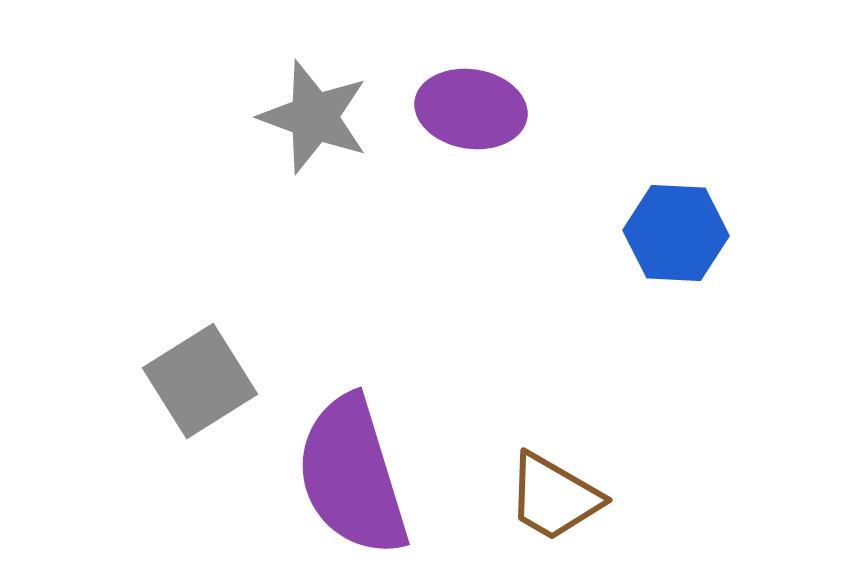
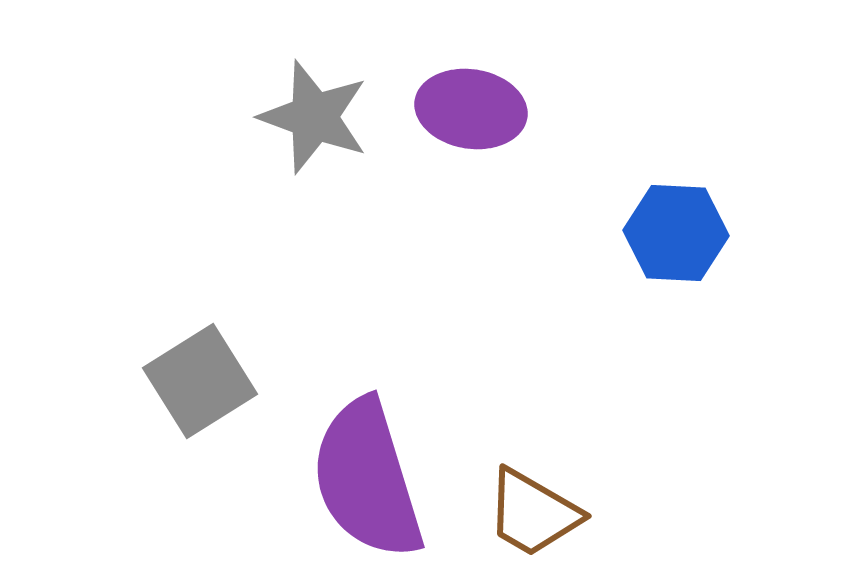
purple semicircle: moved 15 px right, 3 px down
brown trapezoid: moved 21 px left, 16 px down
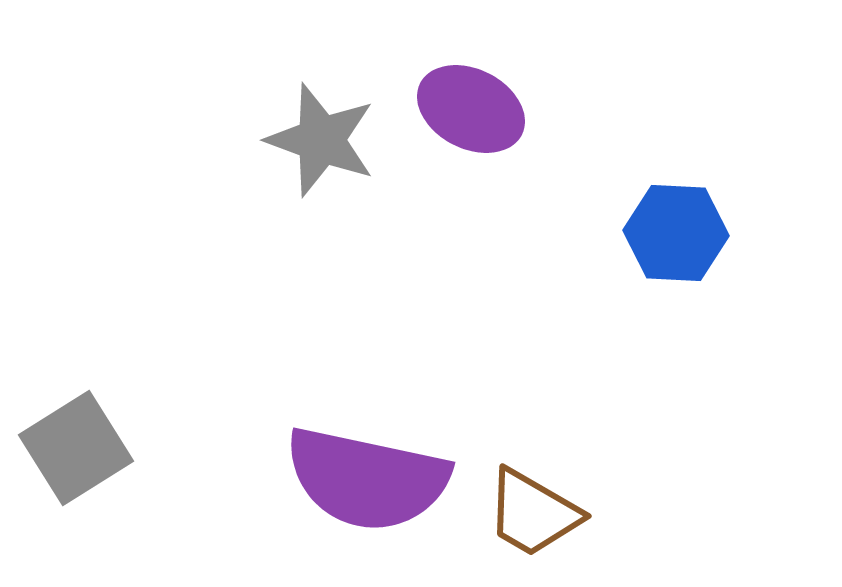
purple ellipse: rotated 18 degrees clockwise
gray star: moved 7 px right, 23 px down
gray square: moved 124 px left, 67 px down
purple semicircle: rotated 61 degrees counterclockwise
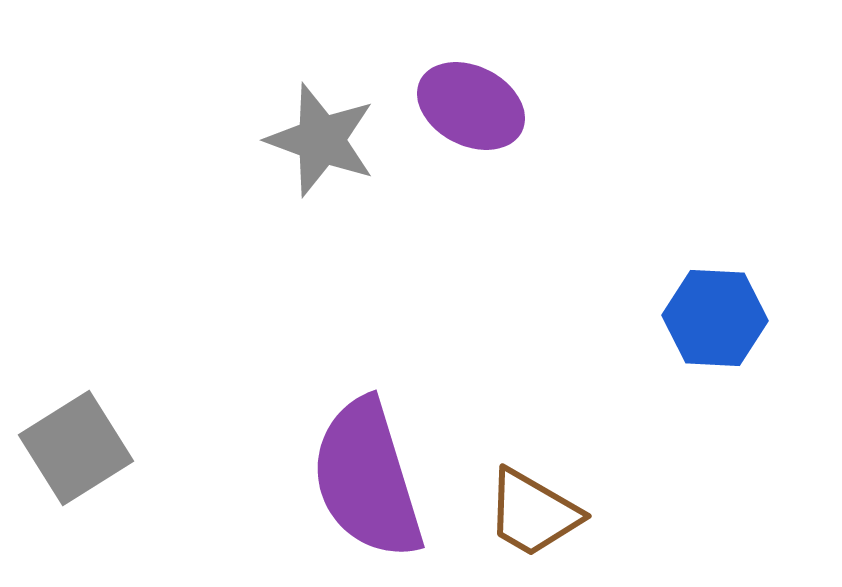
purple ellipse: moved 3 px up
blue hexagon: moved 39 px right, 85 px down
purple semicircle: rotated 61 degrees clockwise
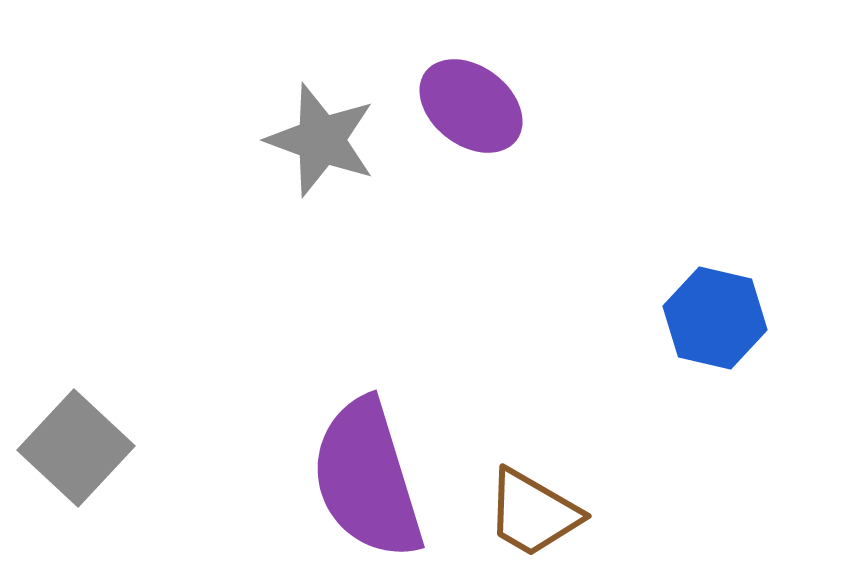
purple ellipse: rotated 10 degrees clockwise
blue hexagon: rotated 10 degrees clockwise
gray square: rotated 15 degrees counterclockwise
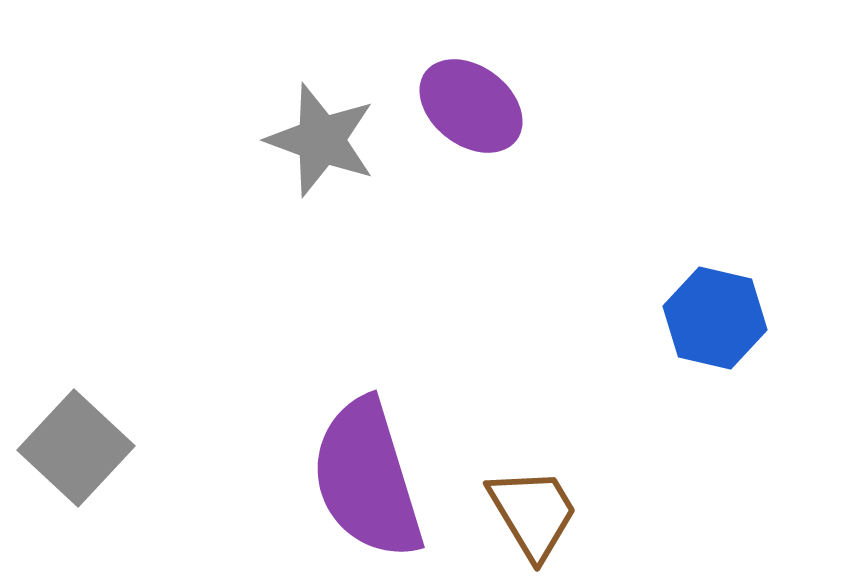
brown trapezoid: rotated 151 degrees counterclockwise
